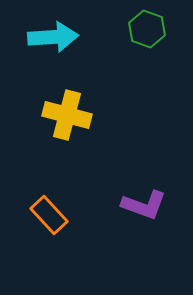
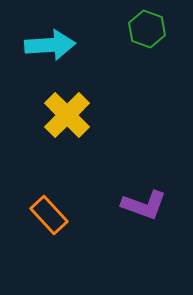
cyan arrow: moved 3 px left, 8 px down
yellow cross: rotated 30 degrees clockwise
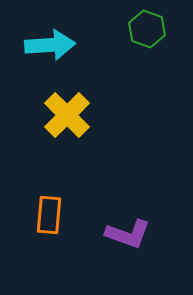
purple L-shape: moved 16 px left, 29 px down
orange rectangle: rotated 48 degrees clockwise
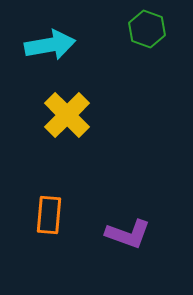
cyan arrow: rotated 6 degrees counterclockwise
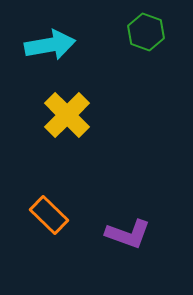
green hexagon: moved 1 px left, 3 px down
orange rectangle: rotated 51 degrees counterclockwise
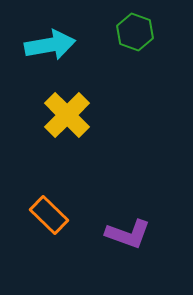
green hexagon: moved 11 px left
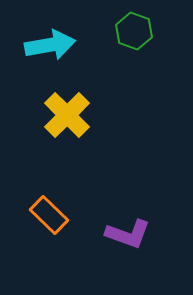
green hexagon: moved 1 px left, 1 px up
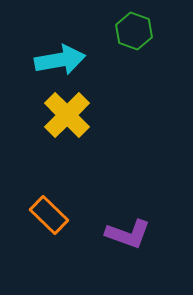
cyan arrow: moved 10 px right, 15 px down
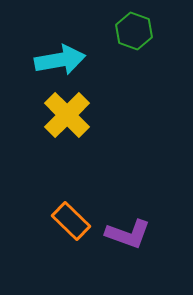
orange rectangle: moved 22 px right, 6 px down
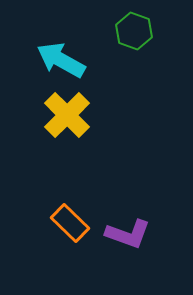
cyan arrow: moved 1 px right; rotated 141 degrees counterclockwise
orange rectangle: moved 1 px left, 2 px down
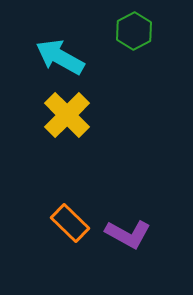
green hexagon: rotated 12 degrees clockwise
cyan arrow: moved 1 px left, 3 px up
purple L-shape: rotated 9 degrees clockwise
